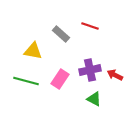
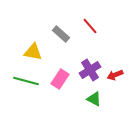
red line: rotated 30 degrees clockwise
yellow triangle: moved 1 px down
purple cross: rotated 20 degrees counterclockwise
red arrow: rotated 49 degrees counterclockwise
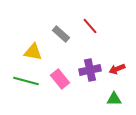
purple cross: rotated 20 degrees clockwise
red arrow: moved 2 px right, 6 px up
pink rectangle: rotated 72 degrees counterclockwise
green triangle: moved 20 px right; rotated 28 degrees counterclockwise
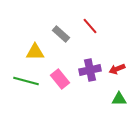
yellow triangle: moved 2 px right; rotated 12 degrees counterclockwise
green triangle: moved 5 px right
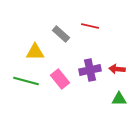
red line: rotated 36 degrees counterclockwise
red arrow: rotated 28 degrees clockwise
